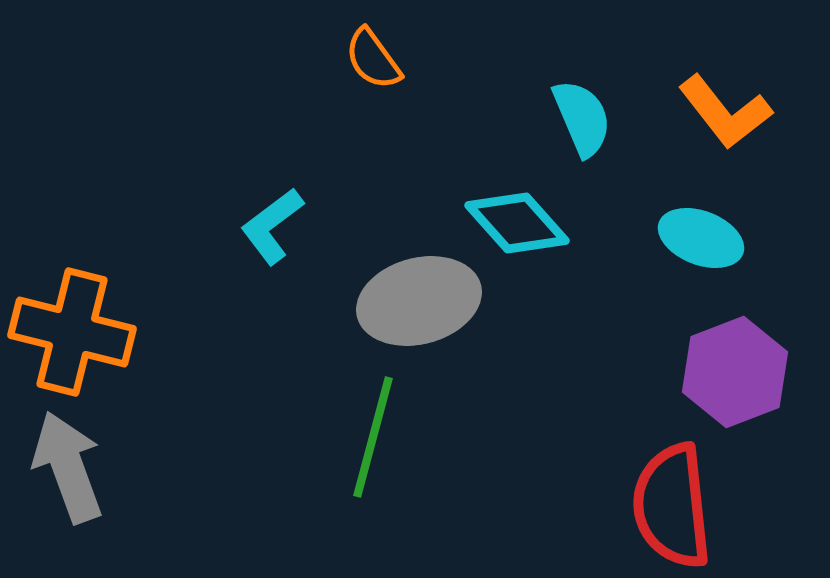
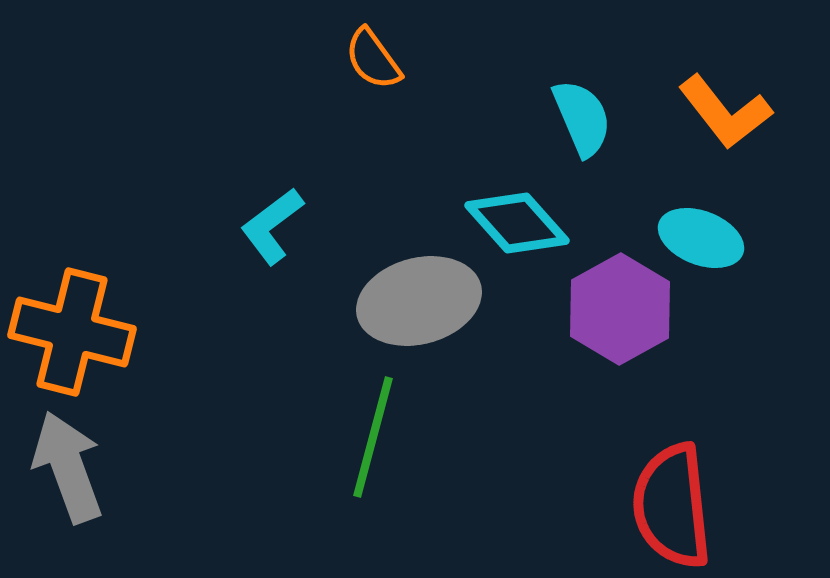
purple hexagon: moved 115 px left, 63 px up; rotated 8 degrees counterclockwise
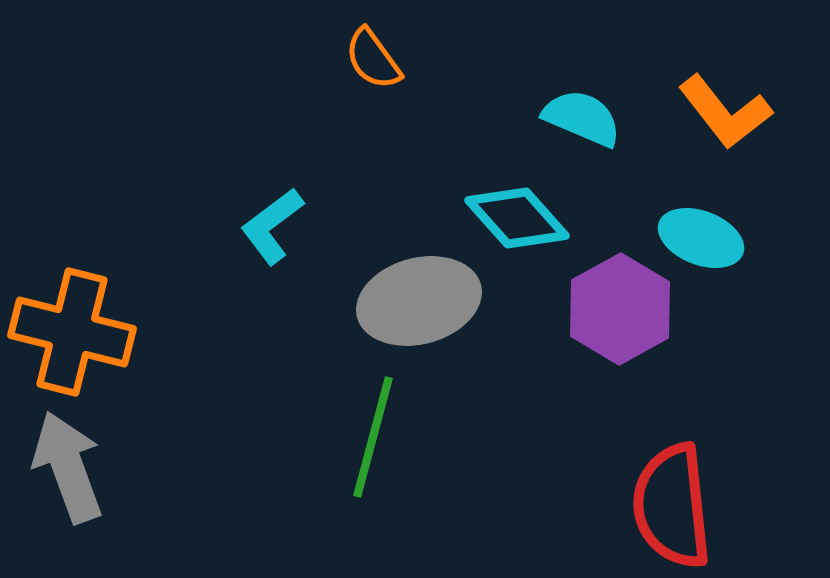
cyan semicircle: rotated 44 degrees counterclockwise
cyan diamond: moved 5 px up
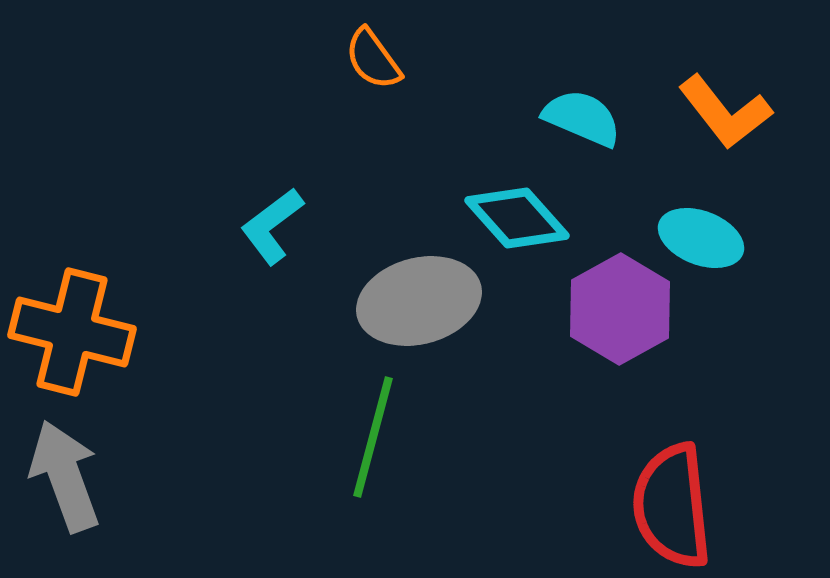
gray arrow: moved 3 px left, 9 px down
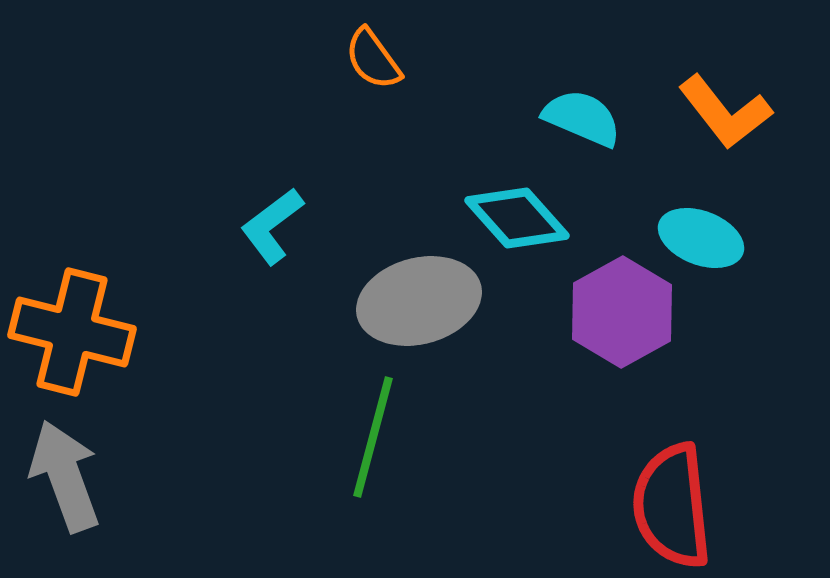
purple hexagon: moved 2 px right, 3 px down
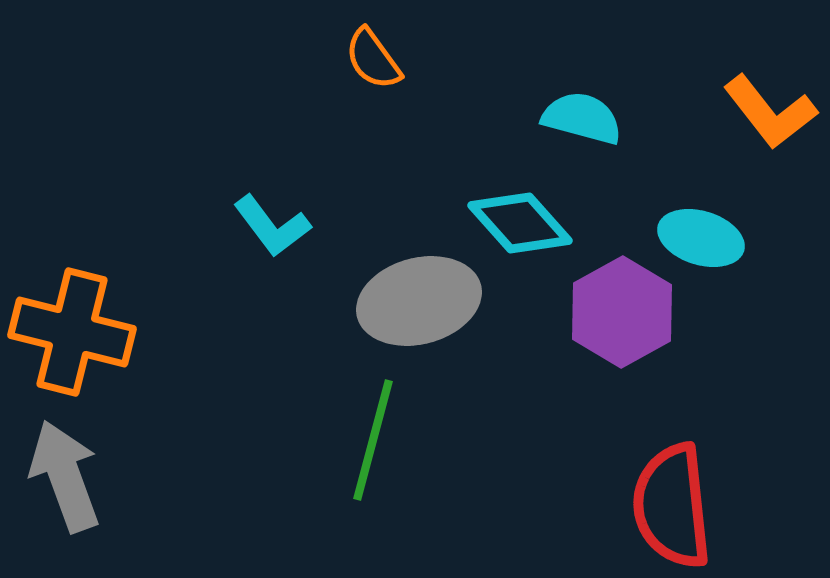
orange L-shape: moved 45 px right
cyan semicircle: rotated 8 degrees counterclockwise
cyan diamond: moved 3 px right, 5 px down
cyan L-shape: rotated 90 degrees counterclockwise
cyan ellipse: rotated 4 degrees counterclockwise
green line: moved 3 px down
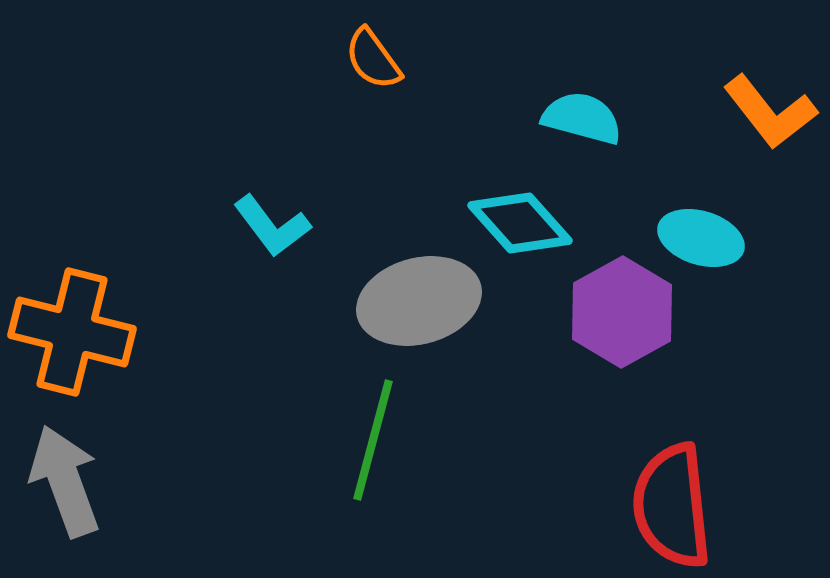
gray arrow: moved 5 px down
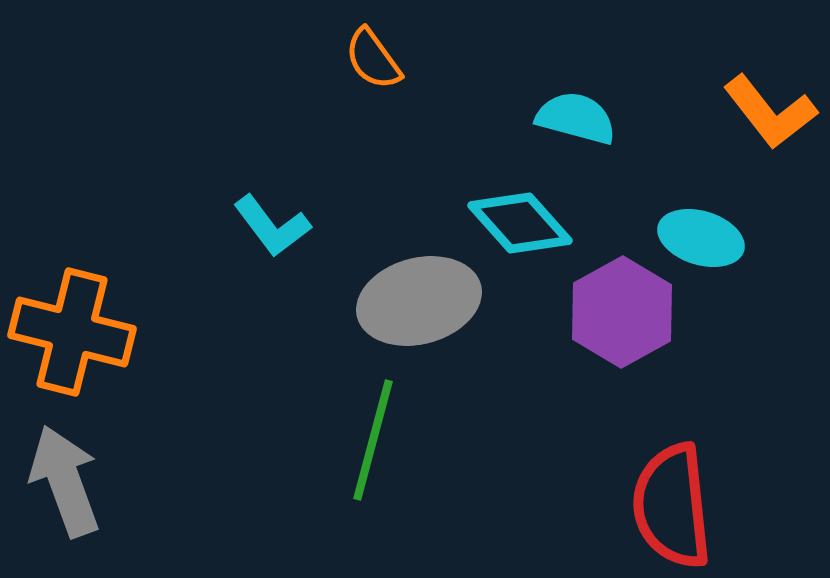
cyan semicircle: moved 6 px left
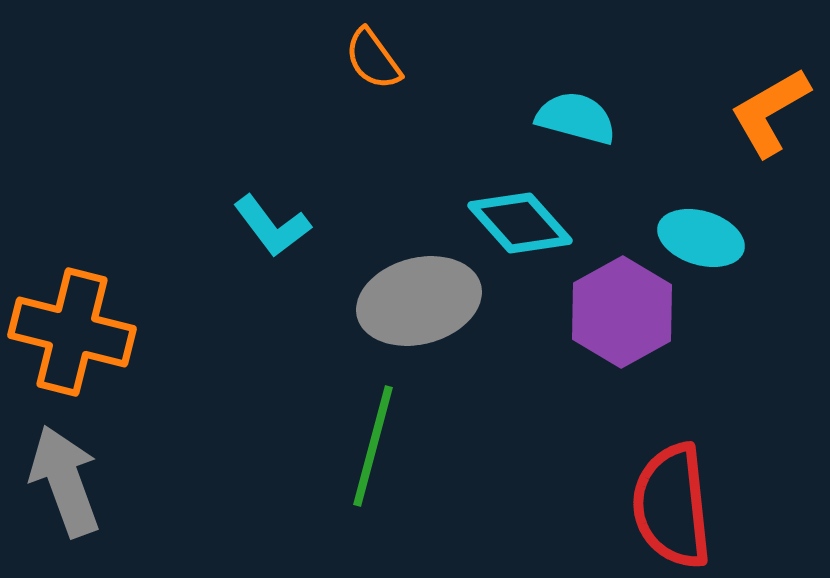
orange L-shape: rotated 98 degrees clockwise
green line: moved 6 px down
